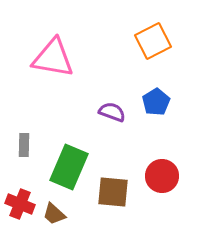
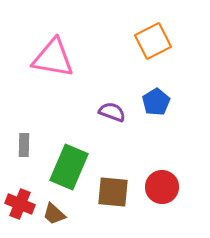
red circle: moved 11 px down
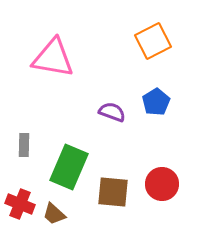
red circle: moved 3 px up
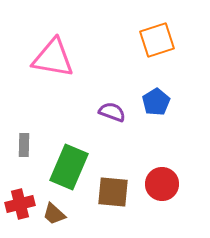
orange square: moved 4 px right, 1 px up; rotated 9 degrees clockwise
red cross: rotated 36 degrees counterclockwise
